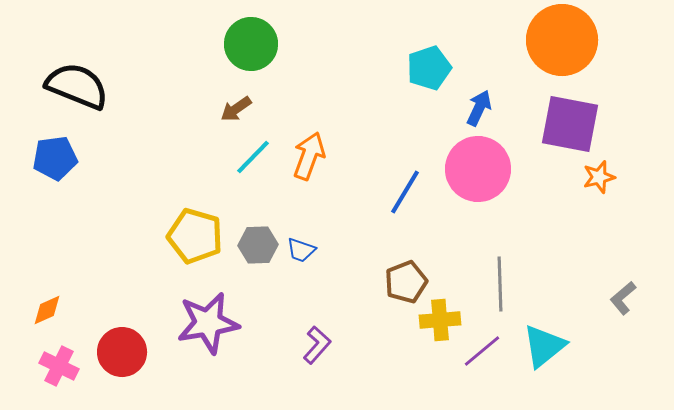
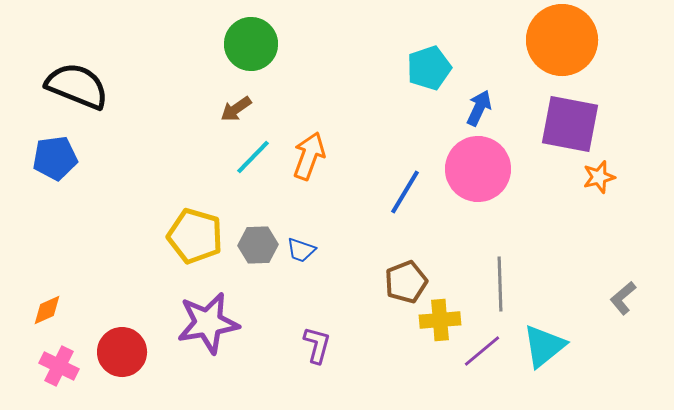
purple L-shape: rotated 27 degrees counterclockwise
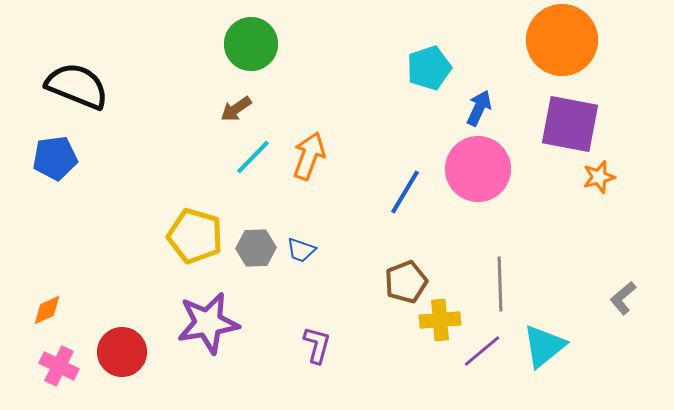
gray hexagon: moved 2 px left, 3 px down
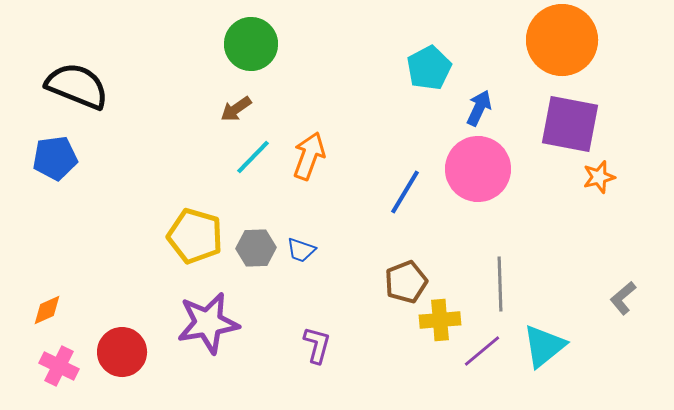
cyan pentagon: rotated 9 degrees counterclockwise
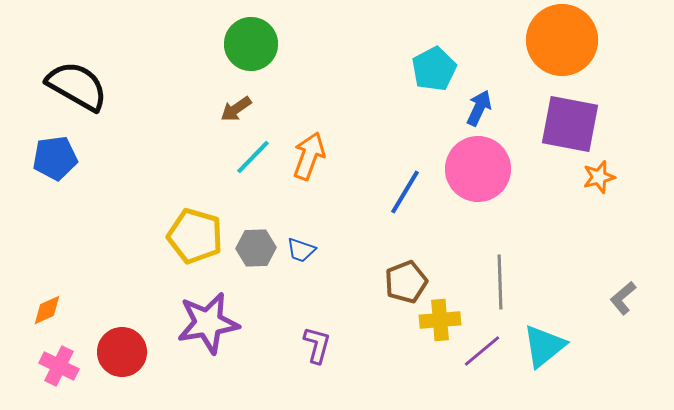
cyan pentagon: moved 5 px right, 1 px down
black semicircle: rotated 8 degrees clockwise
gray line: moved 2 px up
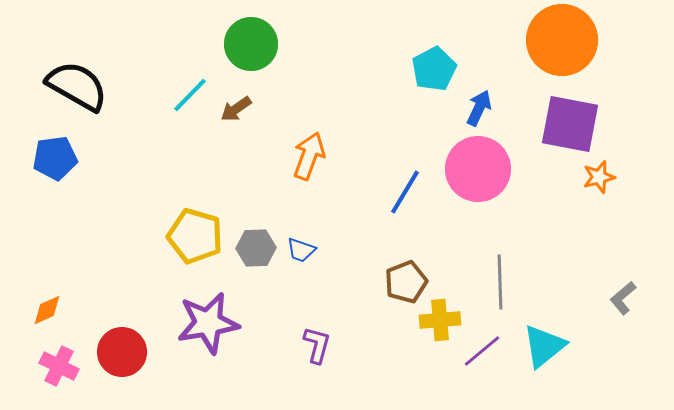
cyan line: moved 63 px left, 62 px up
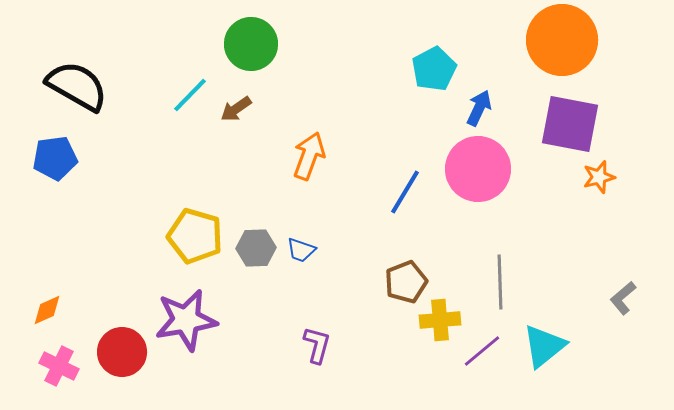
purple star: moved 22 px left, 3 px up
